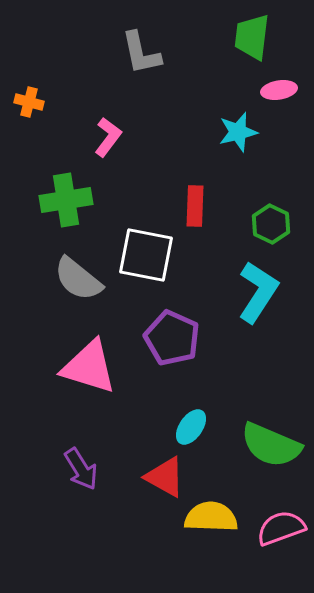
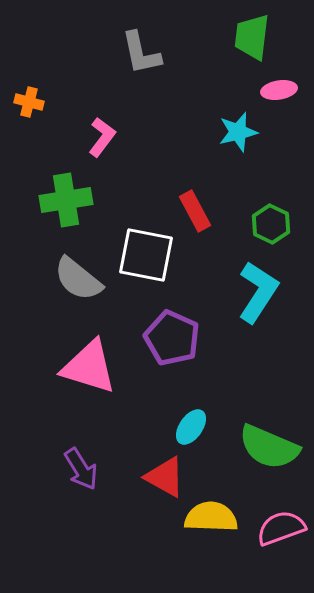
pink L-shape: moved 6 px left
red rectangle: moved 5 px down; rotated 30 degrees counterclockwise
green semicircle: moved 2 px left, 2 px down
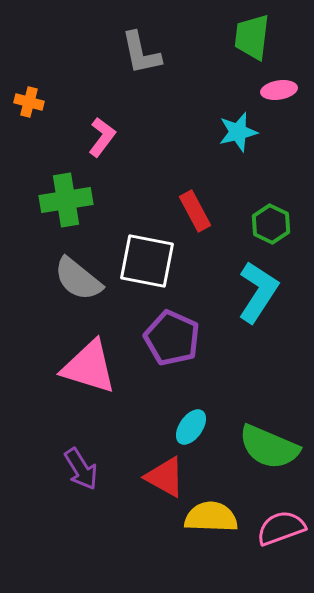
white square: moved 1 px right, 6 px down
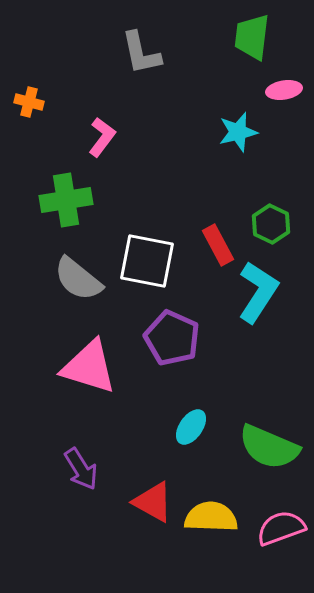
pink ellipse: moved 5 px right
red rectangle: moved 23 px right, 34 px down
red triangle: moved 12 px left, 25 px down
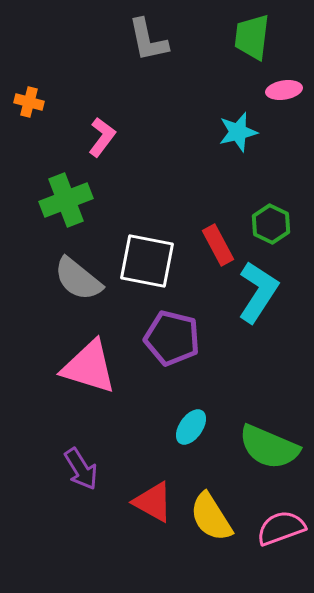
gray L-shape: moved 7 px right, 13 px up
green cross: rotated 12 degrees counterclockwise
purple pentagon: rotated 10 degrees counterclockwise
yellow semicircle: rotated 124 degrees counterclockwise
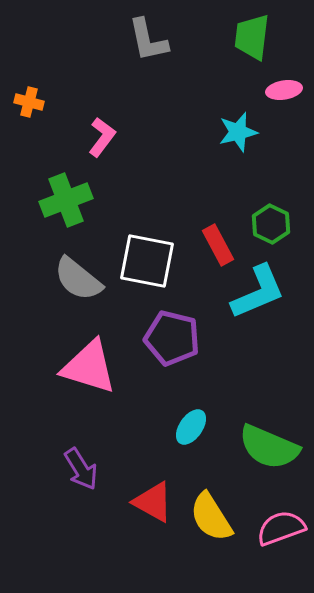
cyan L-shape: rotated 34 degrees clockwise
